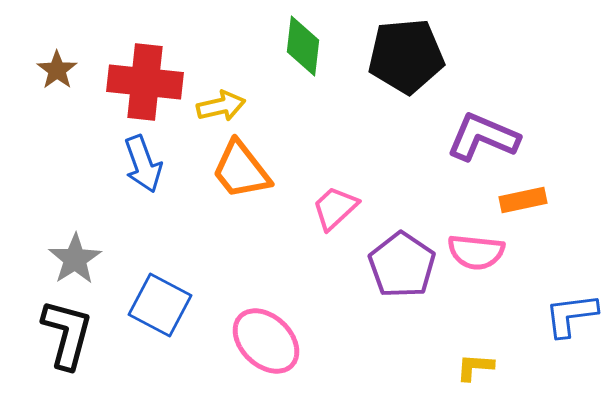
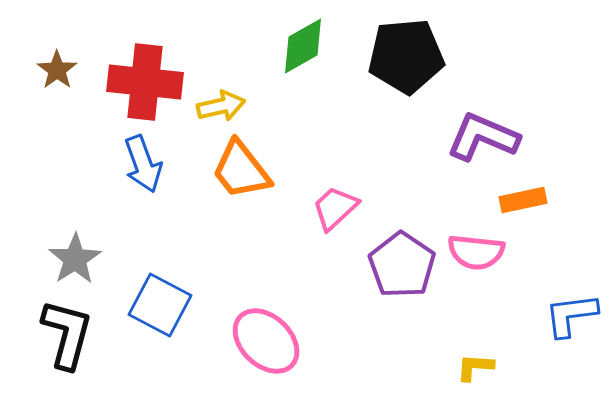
green diamond: rotated 54 degrees clockwise
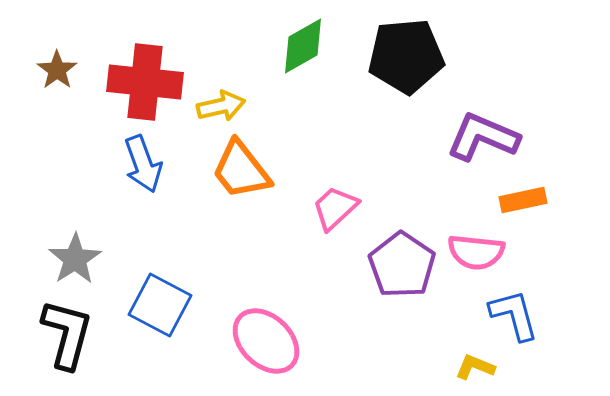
blue L-shape: moved 57 px left; rotated 82 degrees clockwise
yellow L-shape: rotated 18 degrees clockwise
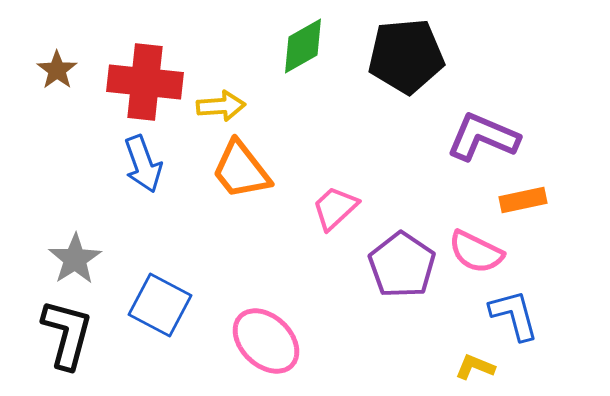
yellow arrow: rotated 9 degrees clockwise
pink semicircle: rotated 20 degrees clockwise
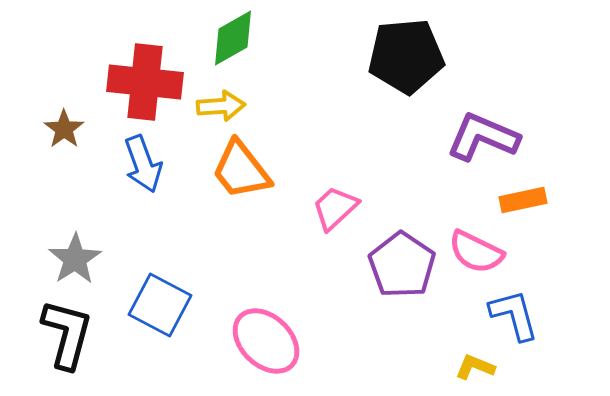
green diamond: moved 70 px left, 8 px up
brown star: moved 7 px right, 59 px down
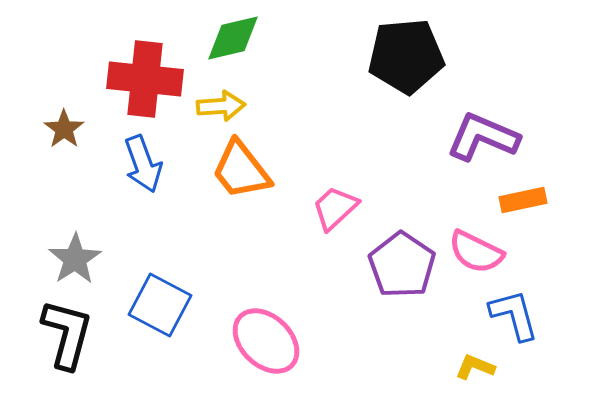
green diamond: rotated 16 degrees clockwise
red cross: moved 3 px up
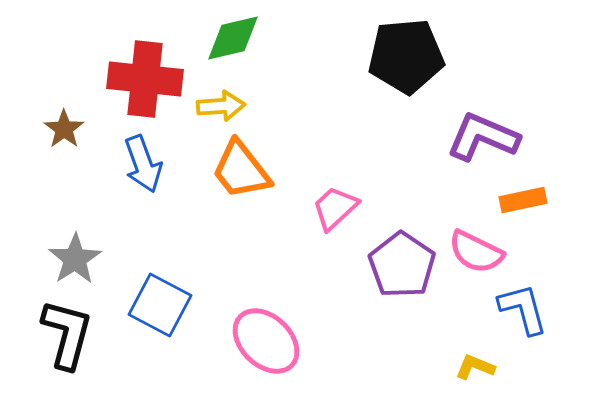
blue L-shape: moved 9 px right, 6 px up
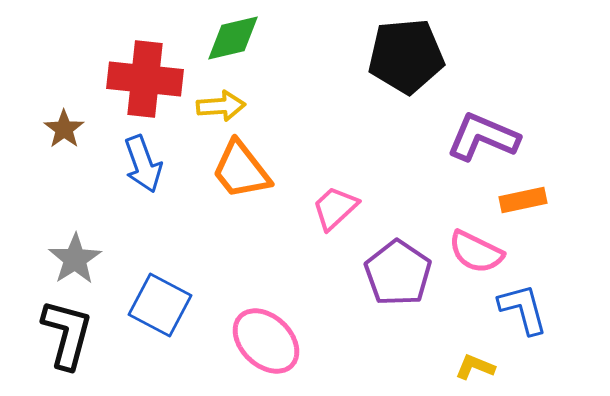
purple pentagon: moved 4 px left, 8 px down
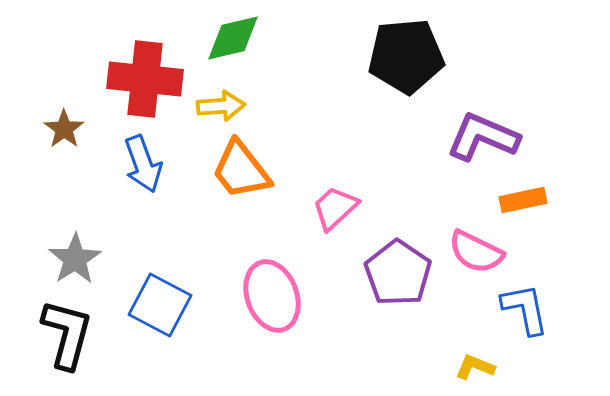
blue L-shape: moved 2 px right; rotated 4 degrees clockwise
pink ellipse: moved 6 px right, 45 px up; rotated 26 degrees clockwise
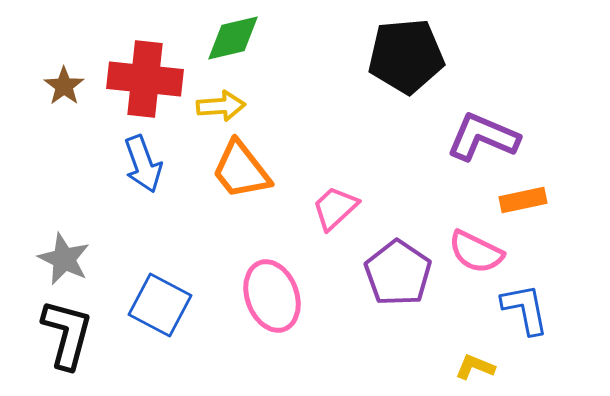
brown star: moved 43 px up
gray star: moved 11 px left; rotated 14 degrees counterclockwise
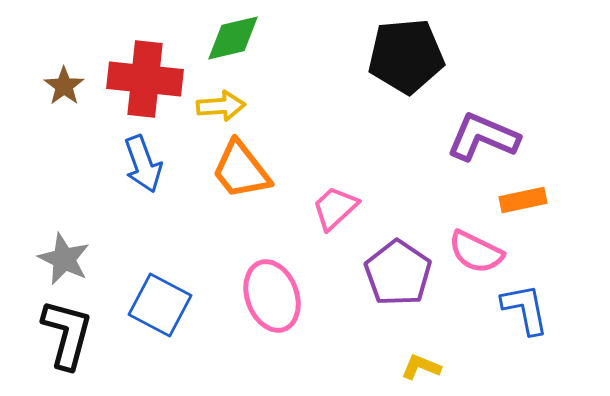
yellow L-shape: moved 54 px left
